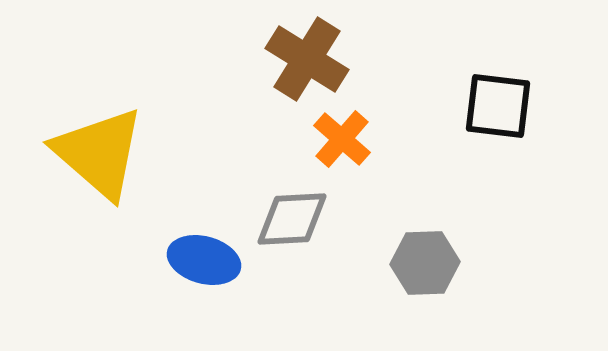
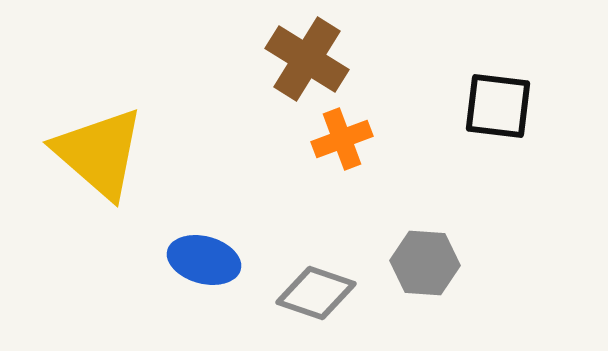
orange cross: rotated 28 degrees clockwise
gray diamond: moved 24 px right, 74 px down; rotated 22 degrees clockwise
gray hexagon: rotated 6 degrees clockwise
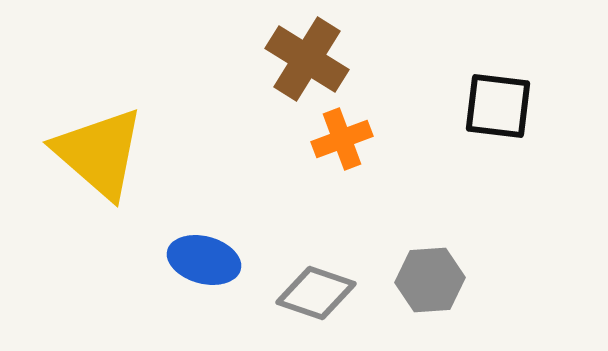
gray hexagon: moved 5 px right, 17 px down; rotated 8 degrees counterclockwise
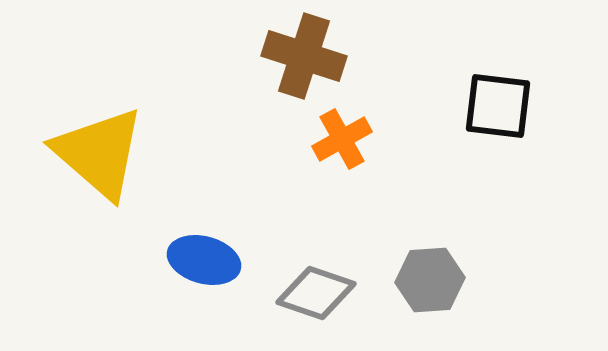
brown cross: moved 3 px left, 3 px up; rotated 14 degrees counterclockwise
orange cross: rotated 8 degrees counterclockwise
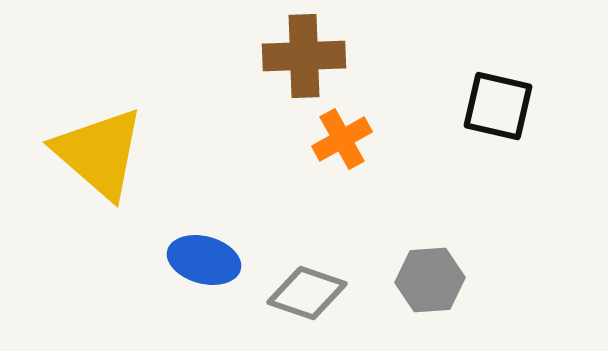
brown cross: rotated 20 degrees counterclockwise
black square: rotated 6 degrees clockwise
gray diamond: moved 9 px left
